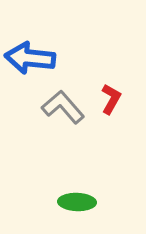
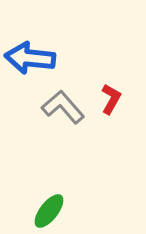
green ellipse: moved 28 px left, 9 px down; rotated 54 degrees counterclockwise
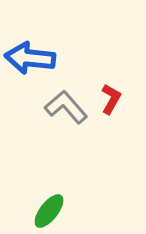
gray L-shape: moved 3 px right
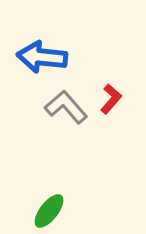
blue arrow: moved 12 px right, 1 px up
red L-shape: rotated 12 degrees clockwise
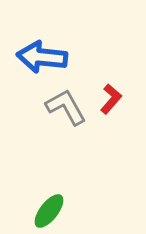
gray L-shape: rotated 12 degrees clockwise
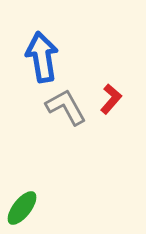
blue arrow: rotated 75 degrees clockwise
green ellipse: moved 27 px left, 3 px up
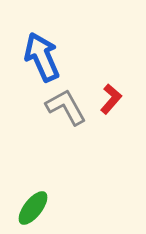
blue arrow: rotated 15 degrees counterclockwise
green ellipse: moved 11 px right
